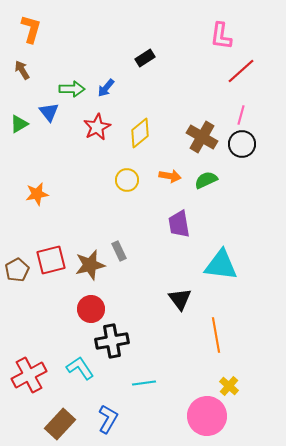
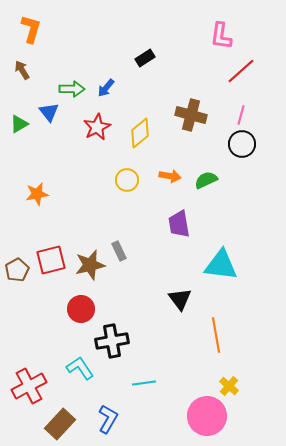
brown cross: moved 11 px left, 22 px up; rotated 16 degrees counterclockwise
red circle: moved 10 px left
red cross: moved 11 px down
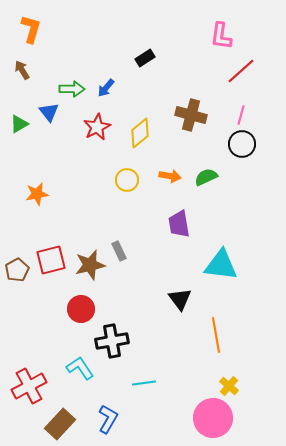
green semicircle: moved 3 px up
pink circle: moved 6 px right, 2 px down
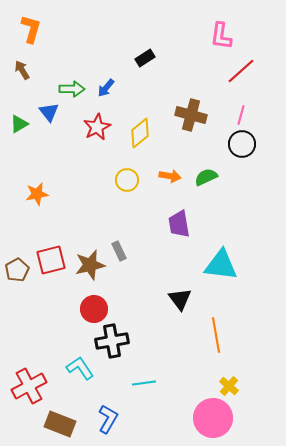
red circle: moved 13 px right
brown rectangle: rotated 68 degrees clockwise
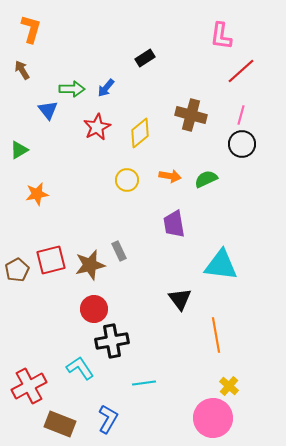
blue triangle: moved 1 px left, 2 px up
green triangle: moved 26 px down
green semicircle: moved 2 px down
purple trapezoid: moved 5 px left
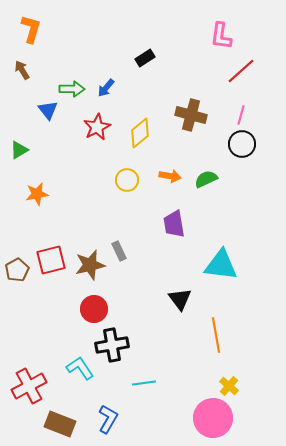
black cross: moved 4 px down
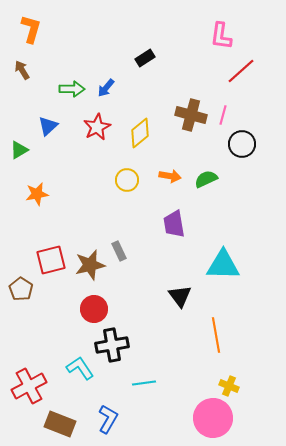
blue triangle: moved 16 px down; rotated 25 degrees clockwise
pink line: moved 18 px left
cyan triangle: moved 2 px right; rotated 6 degrees counterclockwise
brown pentagon: moved 4 px right, 19 px down; rotated 10 degrees counterclockwise
black triangle: moved 3 px up
yellow cross: rotated 18 degrees counterclockwise
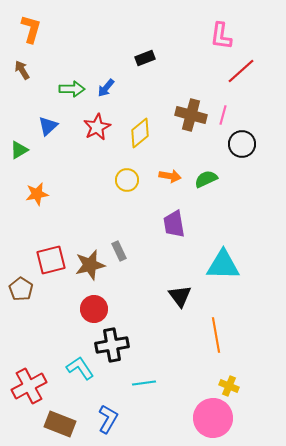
black rectangle: rotated 12 degrees clockwise
